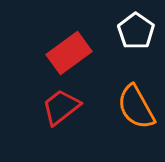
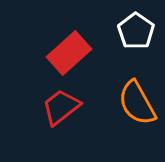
red rectangle: rotated 6 degrees counterclockwise
orange semicircle: moved 1 px right, 4 px up
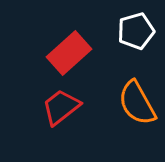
white pentagon: rotated 21 degrees clockwise
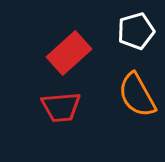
orange semicircle: moved 8 px up
red trapezoid: rotated 147 degrees counterclockwise
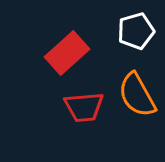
red rectangle: moved 2 px left
red trapezoid: moved 23 px right
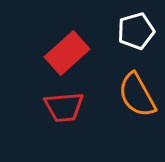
red trapezoid: moved 20 px left
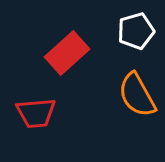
red trapezoid: moved 28 px left, 6 px down
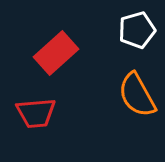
white pentagon: moved 1 px right, 1 px up
red rectangle: moved 11 px left
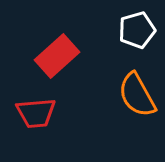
red rectangle: moved 1 px right, 3 px down
